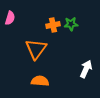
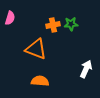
orange triangle: rotated 45 degrees counterclockwise
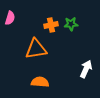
orange cross: moved 2 px left
orange triangle: rotated 30 degrees counterclockwise
orange semicircle: moved 1 px down
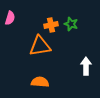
green star: rotated 24 degrees clockwise
orange triangle: moved 4 px right, 3 px up
white arrow: moved 3 px up; rotated 24 degrees counterclockwise
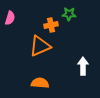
green star: moved 2 px left, 10 px up; rotated 16 degrees counterclockwise
orange triangle: rotated 15 degrees counterclockwise
white arrow: moved 3 px left
orange semicircle: moved 1 px down
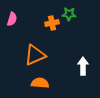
pink semicircle: moved 2 px right, 1 px down
orange cross: moved 1 px right, 2 px up
orange triangle: moved 5 px left, 9 px down
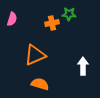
orange semicircle: moved 1 px down; rotated 12 degrees clockwise
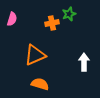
green star: rotated 24 degrees counterclockwise
white arrow: moved 1 px right, 4 px up
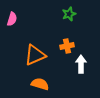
orange cross: moved 15 px right, 23 px down
white arrow: moved 3 px left, 2 px down
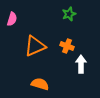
orange cross: rotated 32 degrees clockwise
orange triangle: moved 9 px up
